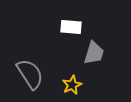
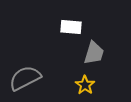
gray semicircle: moved 5 px left, 4 px down; rotated 84 degrees counterclockwise
yellow star: moved 13 px right; rotated 12 degrees counterclockwise
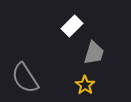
white rectangle: moved 1 px right, 1 px up; rotated 50 degrees counterclockwise
gray semicircle: rotated 96 degrees counterclockwise
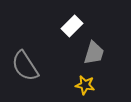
gray semicircle: moved 12 px up
yellow star: rotated 24 degrees counterclockwise
